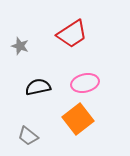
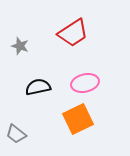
red trapezoid: moved 1 px right, 1 px up
orange square: rotated 12 degrees clockwise
gray trapezoid: moved 12 px left, 2 px up
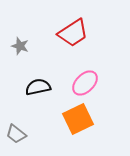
pink ellipse: rotated 32 degrees counterclockwise
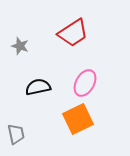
pink ellipse: rotated 16 degrees counterclockwise
gray trapezoid: rotated 140 degrees counterclockwise
